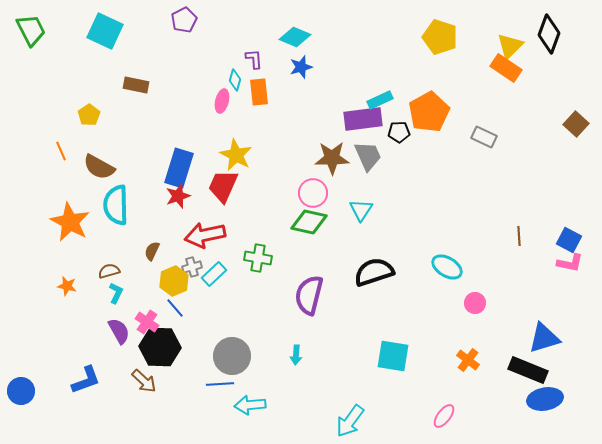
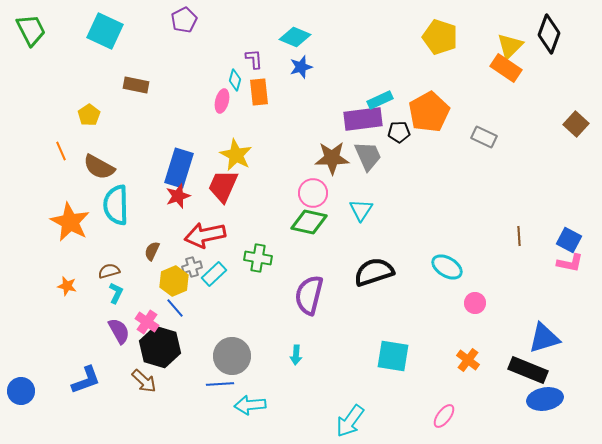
black hexagon at (160, 347): rotated 15 degrees clockwise
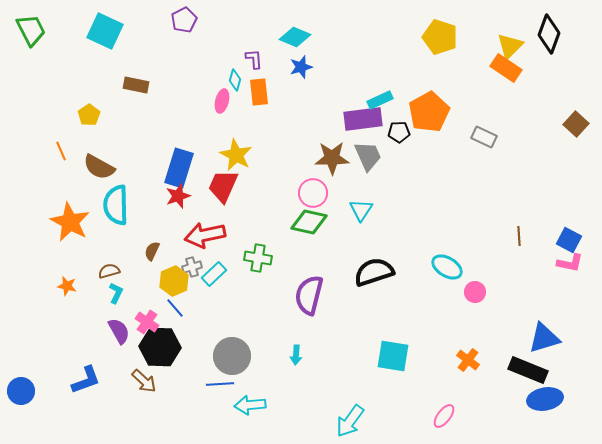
pink circle at (475, 303): moved 11 px up
black hexagon at (160, 347): rotated 15 degrees counterclockwise
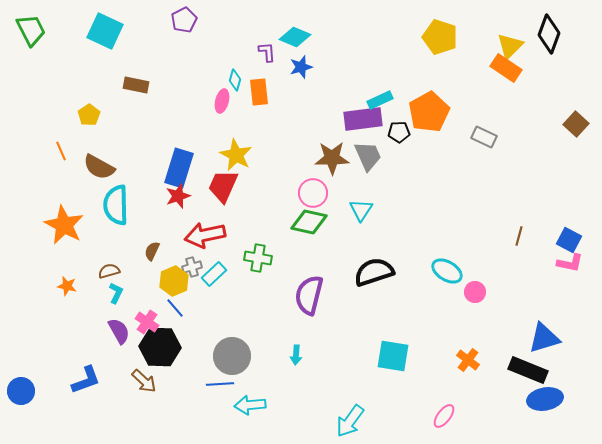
purple L-shape at (254, 59): moved 13 px right, 7 px up
orange star at (70, 222): moved 6 px left, 3 px down
brown line at (519, 236): rotated 18 degrees clockwise
cyan ellipse at (447, 267): moved 4 px down
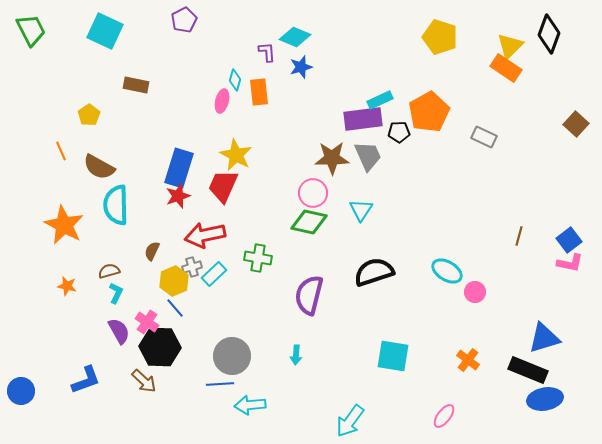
blue square at (569, 240): rotated 25 degrees clockwise
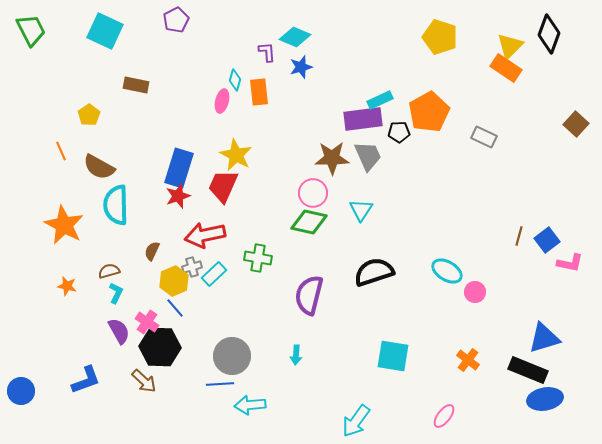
purple pentagon at (184, 20): moved 8 px left
blue square at (569, 240): moved 22 px left
cyan arrow at (350, 421): moved 6 px right
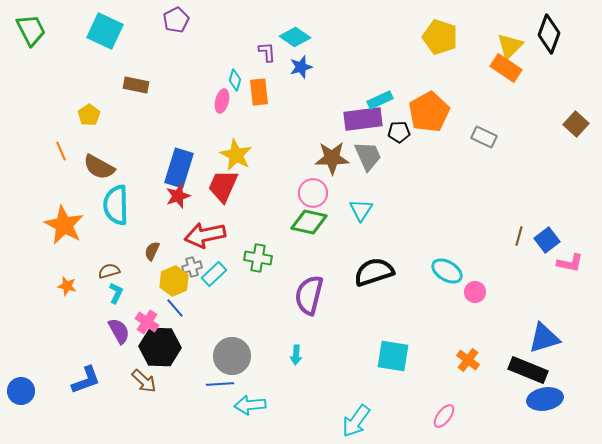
cyan diamond at (295, 37): rotated 12 degrees clockwise
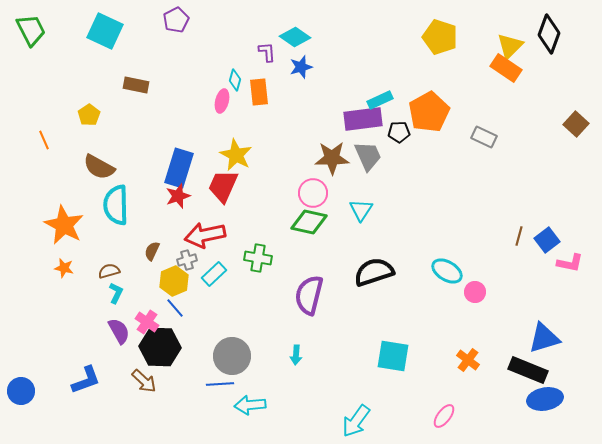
orange line at (61, 151): moved 17 px left, 11 px up
gray cross at (192, 267): moved 5 px left, 7 px up
orange star at (67, 286): moved 3 px left, 18 px up
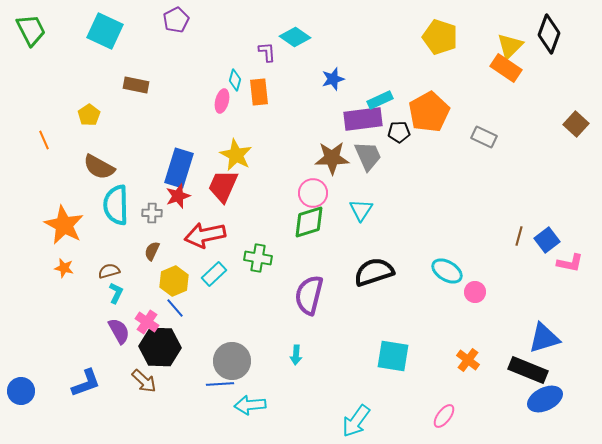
blue star at (301, 67): moved 32 px right, 12 px down
green diamond at (309, 222): rotated 30 degrees counterclockwise
gray cross at (187, 260): moved 35 px left, 47 px up; rotated 18 degrees clockwise
gray circle at (232, 356): moved 5 px down
blue L-shape at (86, 380): moved 3 px down
blue ellipse at (545, 399): rotated 16 degrees counterclockwise
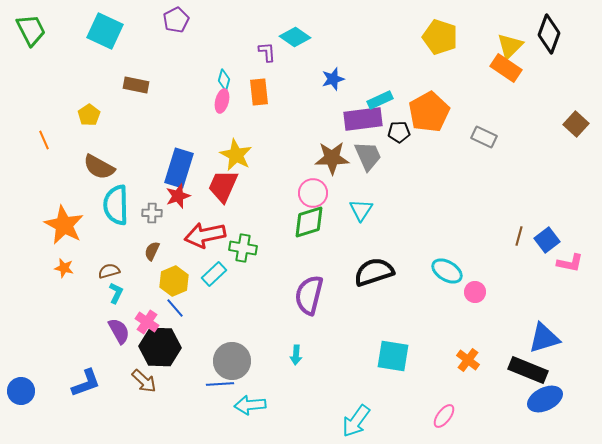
cyan diamond at (235, 80): moved 11 px left
green cross at (258, 258): moved 15 px left, 10 px up
